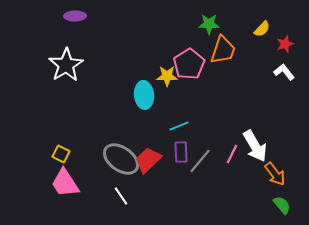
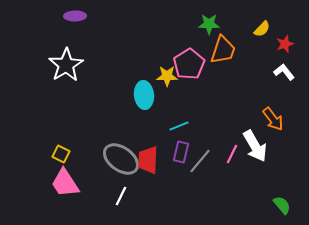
purple rectangle: rotated 15 degrees clockwise
red trapezoid: rotated 44 degrees counterclockwise
orange arrow: moved 2 px left, 55 px up
white line: rotated 60 degrees clockwise
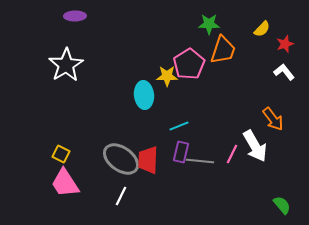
gray line: rotated 56 degrees clockwise
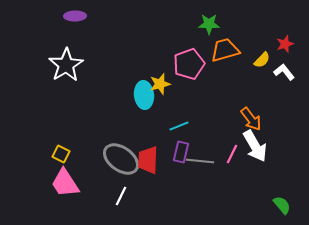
yellow semicircle: moved 31 px down
orange trapezoid: moved 2 px right; rotated 124 degrees counterclockwise
pink pentagon: rotated 12 degrees clockwise
yellow star: moved 7 px left, 8 px down; rotated 15 degrees counterclockwise
orange arrow: moved 22 px left
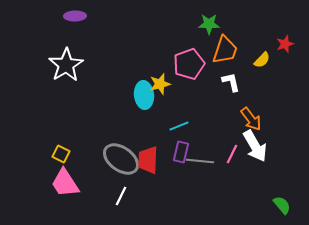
orange trapezoid: rotated 124 degrees clockwise
white L-shape: moved 53 px left, 10 px down; rotated 25 degrees clockwise
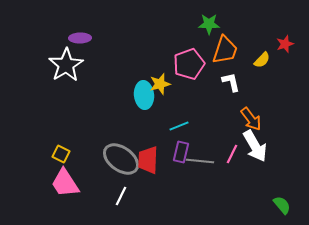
purple ellipse: moved 5 px right, 22 px down
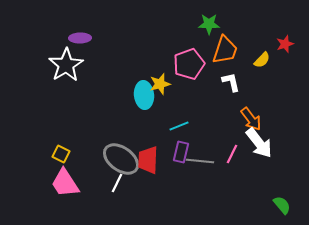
white arrow: moved 4 px right, 3 px up; rotated 8 degrees counterclockwise
white line: moved 4 px left, 13 px up
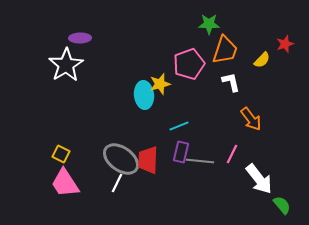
white arrow: moved 36 px down
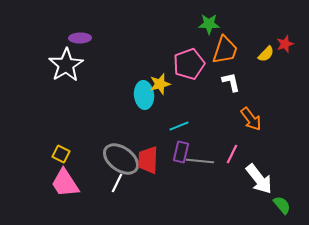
yellow semicircle: moved 4 px right, 6 px up
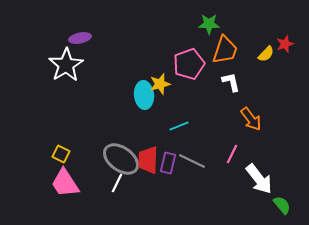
purple ellipse: rotated 10 degrees counterclockwise
purple rectangle: moved 13 px left, 11 px down
gray line: moved 8 px left; rotated 20 degrees clockwise
